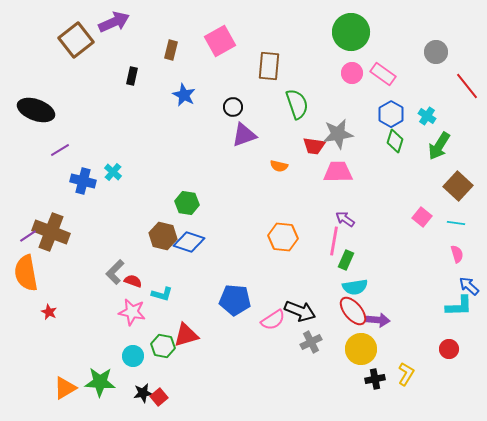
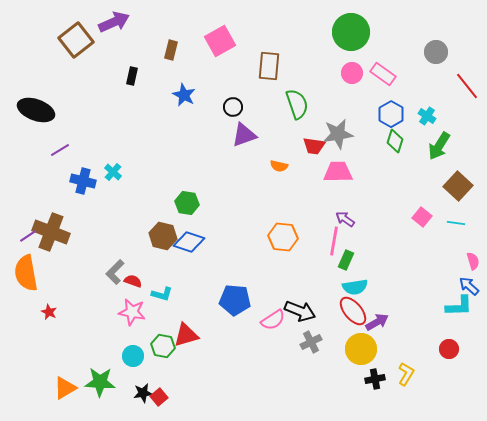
pink semicircle at (457, 254): moved 16 px right, 7 px down
purple arrow at (378, 320): moved 1 px left, 2 px down; rotated 35 degrees counterclockwise
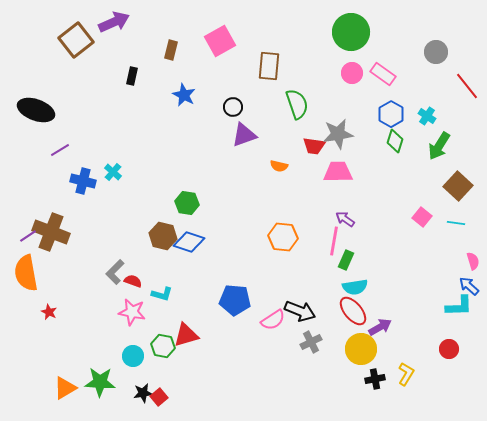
purple arrow at (377, 322): moved 3 px right, 5 px down
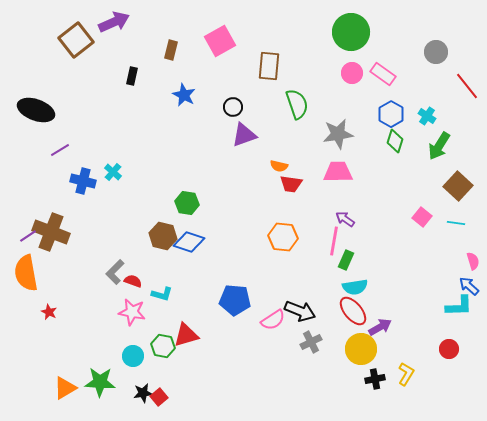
red trapezoid at (314, 146): moved 23 px left, 38 px down
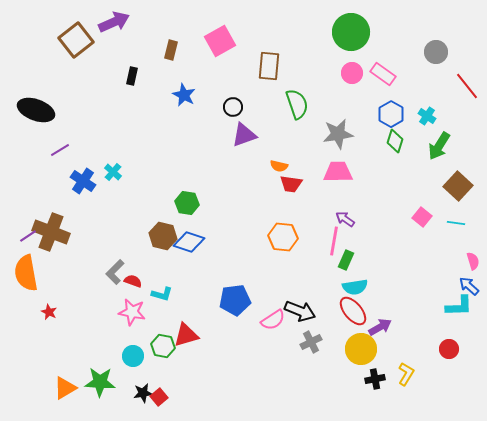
blue cross at (83, 181): rotated 20 degrees clockwise
blue pentagon at (235, 300): rotated 12 degrees counterclockwise
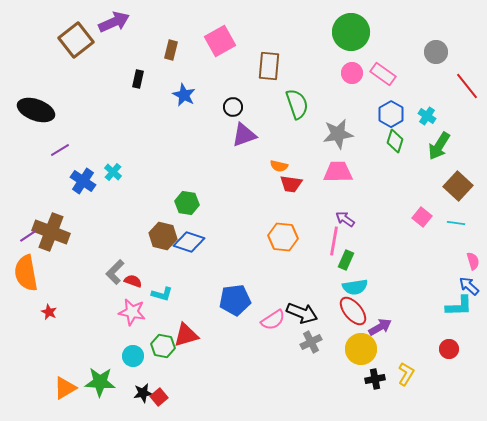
black rectangle at (132, 76): moved 6 px right, 3 px down
black arrow at (300, 311): moved 2 px right, 2 px down
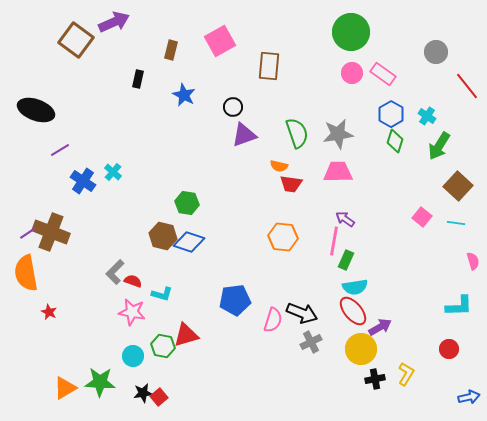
brown square at (76, 40): rotated 16 degrees counterclockwise
green semicircle at (297, 104): moved 29 px down
purple line at (28, 236): moved 3 px up
blue arrow at (469, 286): moved 111 px down; rotated 125 degrees clockwise
pink semicircle at (273, 320): rotated 40 degrees counterclockwise
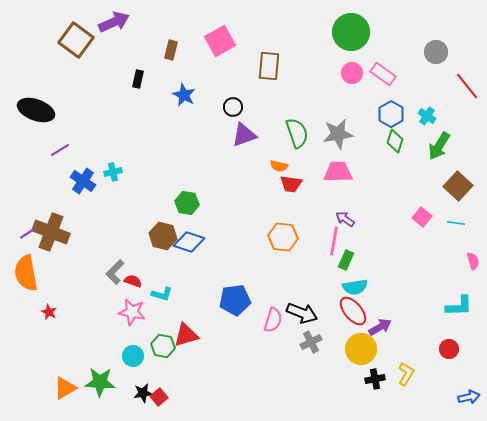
cyan cross at (113, 172): rotated 36 degrees clockwise
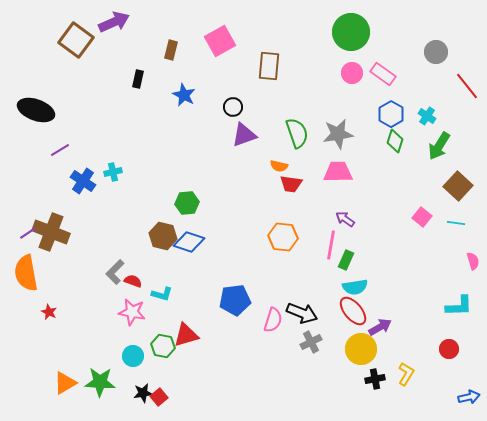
green hexagon at (187, 203): rotated 15 degrees counterclockwise
pink line at (334, 241): moved 3 px left, 4 px down
orange triangle at (65, 388): moved 5 px up
